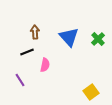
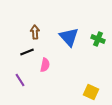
green cross: rotated 24 degrees counterclockwise
yellow square: rotated 28 degrees counterclockwise
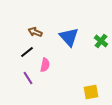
brown arrow: rotated 64 degrees counterclockwise
green cross: moved 3 px right, 2 px down; rotated 16 degrees clockwise
black line: rotated 16 degrees counterclockwise
purple line: moved 8 px right, 2 px up
yellow square: rotated 35 degrees counterclockwise
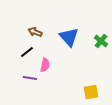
purple line: moved 2 px right; rotated 48 degrees counterclockwise
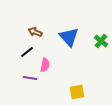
yellow square: moved 14 px left
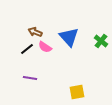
black line: moved 3 px up
pink semicircle: moved 18 px up; rotated 112 degrees clockwise
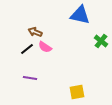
blue triangle: moved 11 px right, 22 px up; rotated 35 degrees counterclockwise
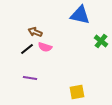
pink semicircle: rotated 16 degrees counterclockwise
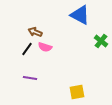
blue triangle: rotated 15 degrees clockwise
black line: rotated 16 degrees counterclockwise
